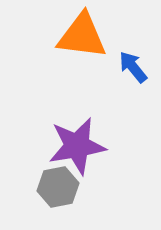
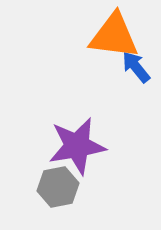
orange triangle: moved 32 px right
blue arrow: moved 3 px right
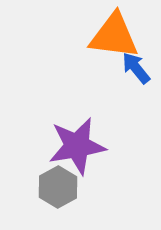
blue arrow: moved 1 px down
gray hexagon: rotated 18 degrees counterclockwise
